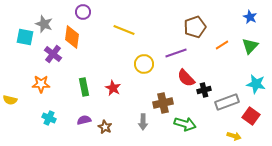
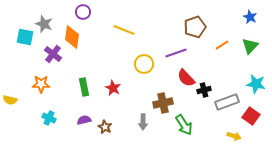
green arrow: moved 1 px left, 1 px down; rotated 40 degrees clockwise
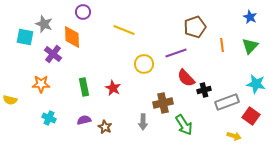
orange diamond: rotated 10 degrees counterclockwise
orange line: rotated 64 degrees counterclockwise
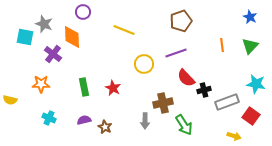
brown pentagon: moved 14 px left, 6 px up
gray arrow: moved 2 px right, 1 px up
